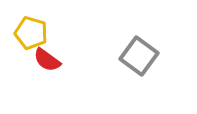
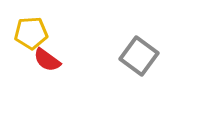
yellow pentagon: rotated 20 degrees counterclockwise
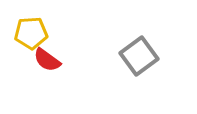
gray square: rotated 18 degrees clockwise
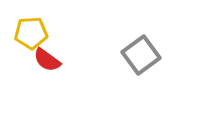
gray square: moved 2 px right, 1 px up
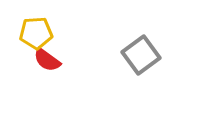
yellow pentagon: moved 5 px right
